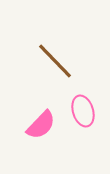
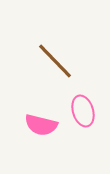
pink semicircle: rotated 60 degrees clockwise
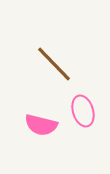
brown line: moved 1 px left, 3 px down
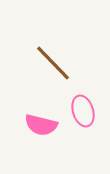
brown line: moved 1 px left, 1 px up
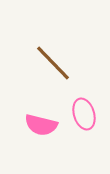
pink ellipse: moved 1 px right, 3 px down
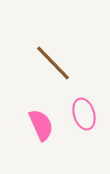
pink semicircle: rotated 128 degrees counterclockwise
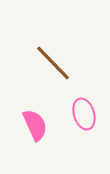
pink semicircle: moved 6 px left
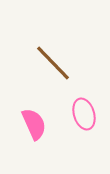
pink semicircle: moved 1 px left, 1 px up
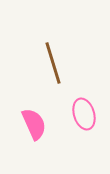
brown line: rotated 27 degrees clockwise
